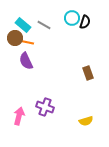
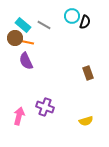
cyan circle: moved 2 px up
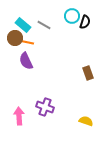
pink arrow: rotated 18 degrees counterclockwise
yellow semicircle: rotated 144 degrees counterclockwise
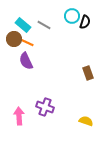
brown circle: moved 1 px left, 1 px down
orange line: rotated 14 degrees clockwise
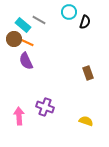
cyan circle: moved 3 px left, 4 px up
gray line: moved 5 px left, 5 px up
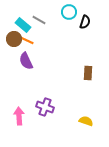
orange line: moved 2 px up
brown rectangle: rotated 24 degrees clockwise
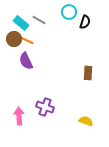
cyan rectangle: moved 2 px left, 2 px up
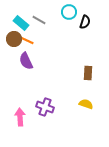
pink arrow: moved 1 px right, 1 px down
yellow semicircle: moved 17 px up
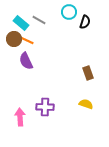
brown rectangle: rotated 24 degrees counterclockwise
purple cross: rotated 18 degrees counterclockwise
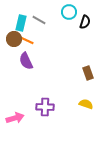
cyan rectangle: rotated 63 degrees clockwise
pink arrow: moved 5 px left, 1 px down; rotated 78 degrees clockwise
